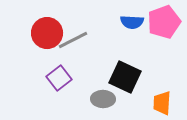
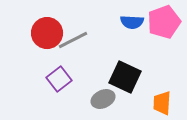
purple square: moved 1 px down
gray ellipse: rotated 25 degrees counterclockwise
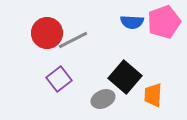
black square: rotated 16 degrees clockwise
orange trapezoid: moved 9 px left, 8 px up
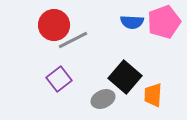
red circle: moved 7 px right, 8 px up
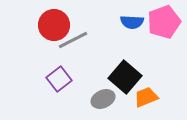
orange trapezoid: moved 7 px left, 2 px down; rotated 65 degrees clockwise
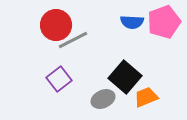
red circle: moved 2 px right
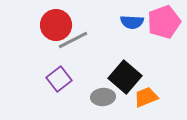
gray ellipse: moved 2 px up; rotated 20 degrees clockwise
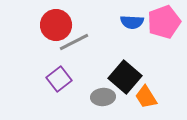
gray line: moved 1 px right, 2 px down
orange trapezoid: rotated 100 degrees counterclockwise
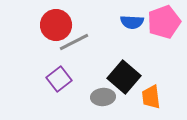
black square: moved 1 px left
orange trapezoid: moved 5 px right; rotated 25 degrees clockwise
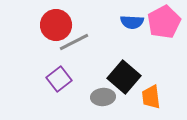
pink pentagon: rotated 8 degrees counterclockwise
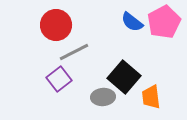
blue semicircle: rotated 35 degrees clockwise
gray line: moved 10 px down
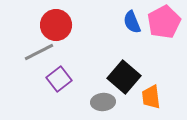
blue semicircle: rotated 30 degrees clockwise
gray line: moved 35 px left
gray ellipse: moved 5 px down
